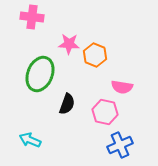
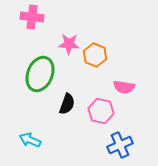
pink semicircle: moved 2 px right
pink hexagon: moved 4 px left, 1 px up
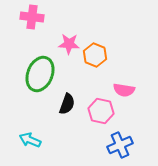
pink semicircle: moved 3 px down
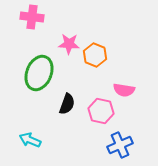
green ellipse: moved 1 px left, 1 px up
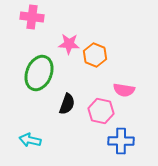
cyan arrow: rotated 10 degrees counterclockwise
blue cross: moved 1 px right, 4 px up; rotated 25 degrees clockwise
